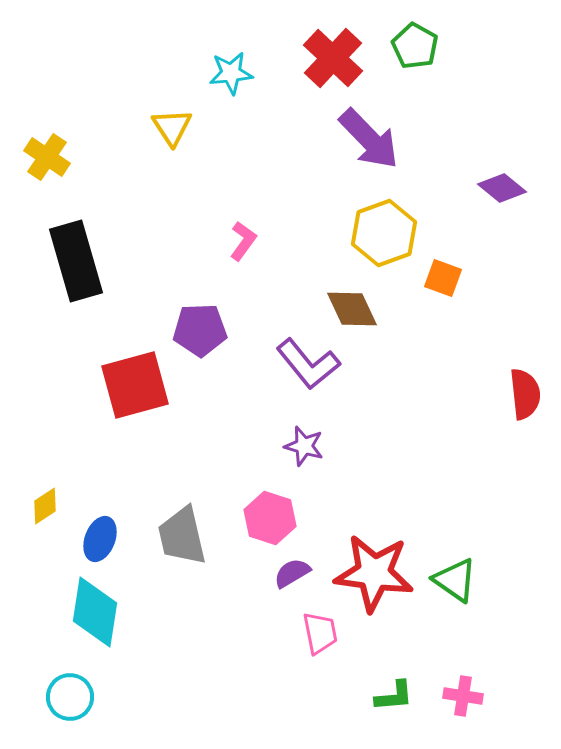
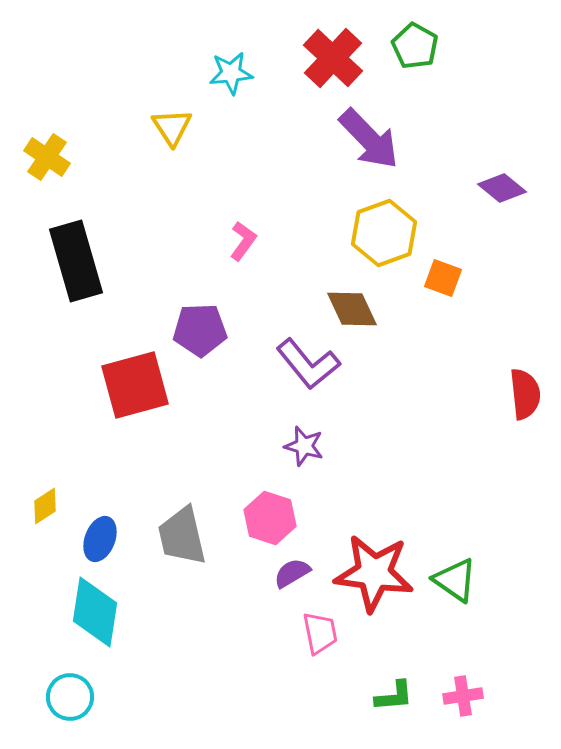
pink cross: rotated 18 degrees counterclockwise
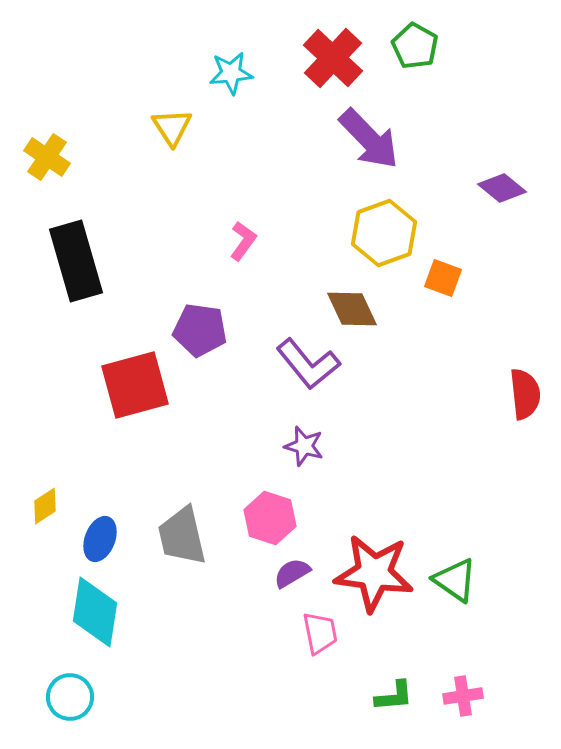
purple pentagon: rotated 10 degrees clockwise
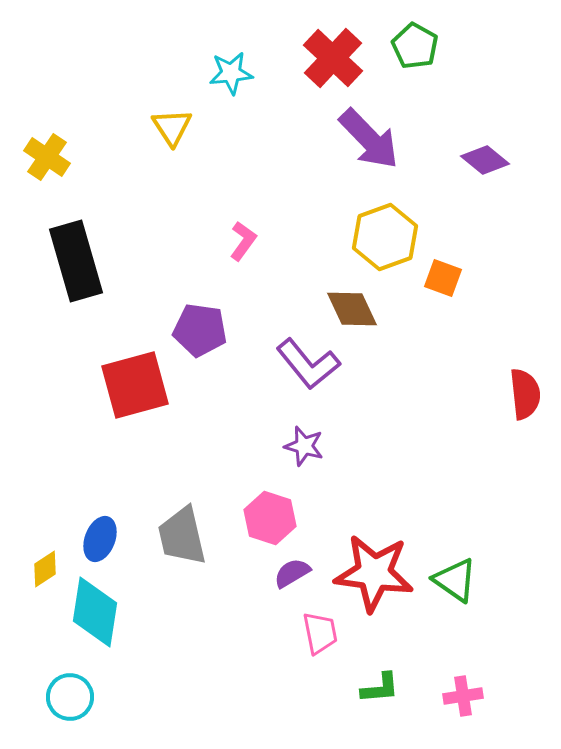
purple diamond: moved 17 px left, 28 px up
yellow hexagon: moved 1 px right, 4 px down
yellow diamond: moved 63 px down
green L-shape: moved 14 px left, 8 px up
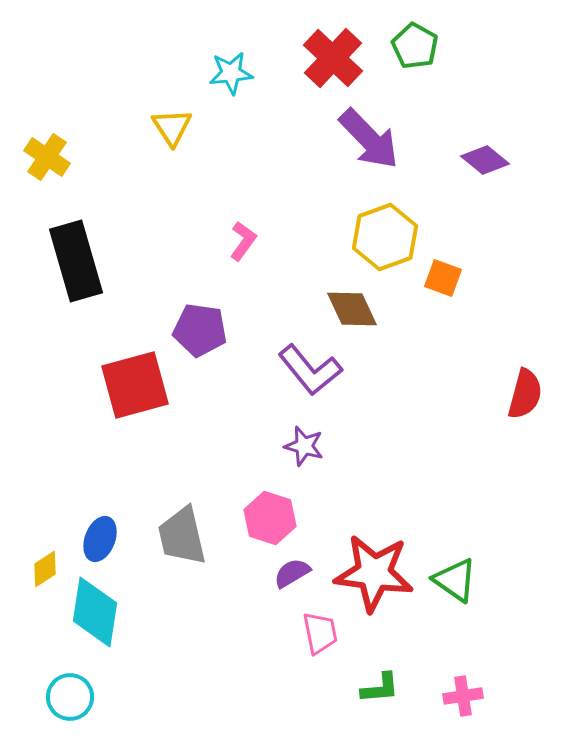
purple L-shape: moved 2 px right, 6 px down
red semicircle: rotated 21 degrees clockwise
